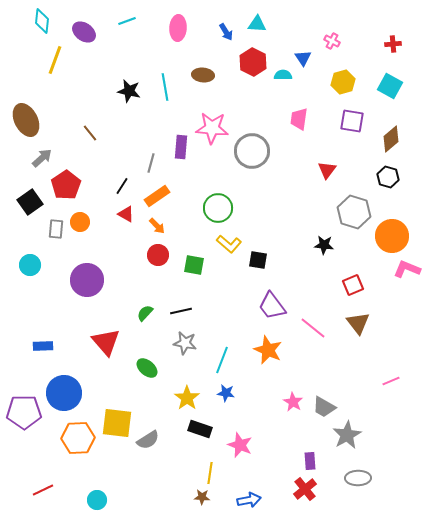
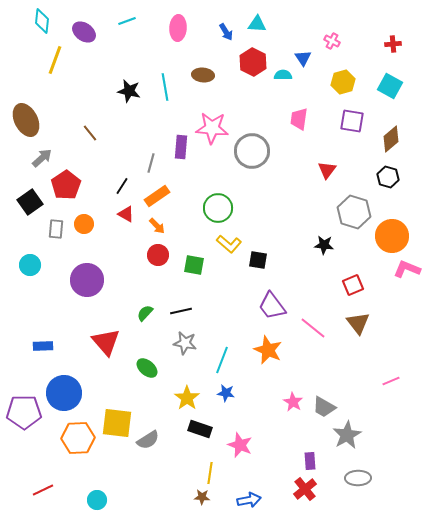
orange circle at (80, 222): moved 4 px right, 2 px down
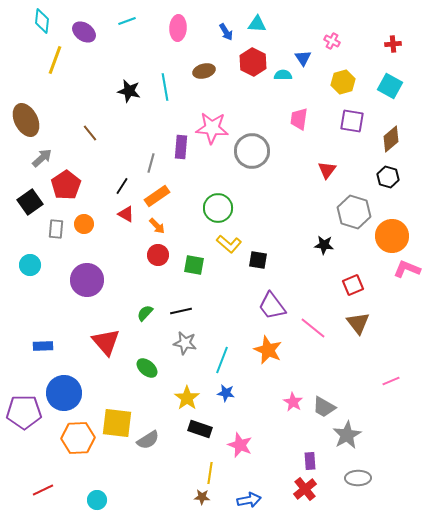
brown ellipse at (203, 75): moved 1 px right, 4 px up; rotated 20 degrees counterclockwise
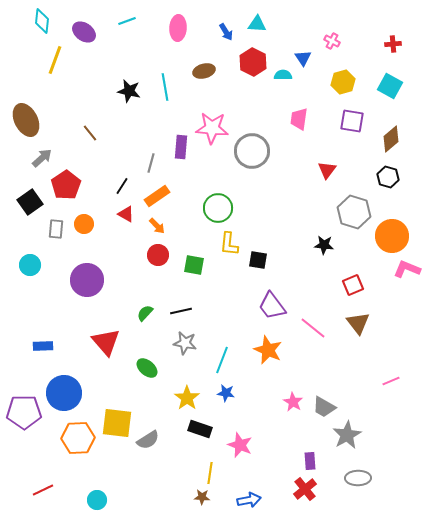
yellow L-shape at (229, 244): rotated 55 degrees clockwise
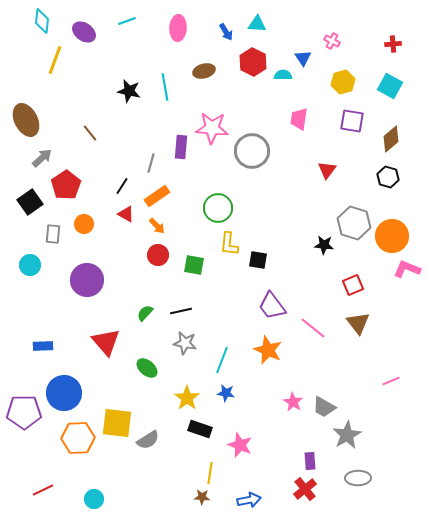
gray hexagon at (354, 212): moved 11 px down
gray rectangle at (56, 229): moved 3 px left, 5 px down
cyan circle at (97, 500): moved 3 px left, 1 px up
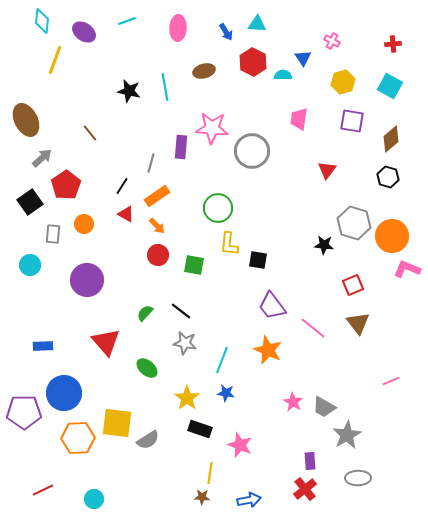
black line at (181, 311): rotated 50 degrees clockwise
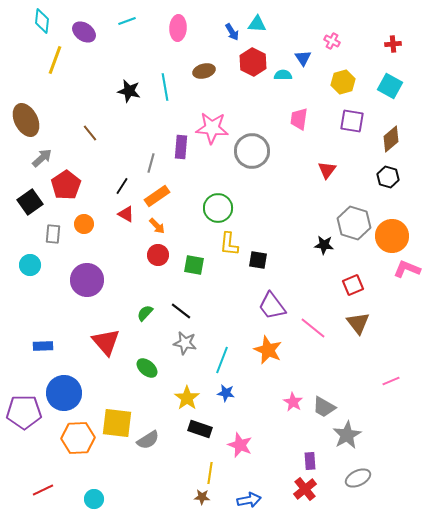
blue arrow at (226, 32): moved 6 px right
gray ellipse at (358, 478): rotated 25 degrees counterclockwise
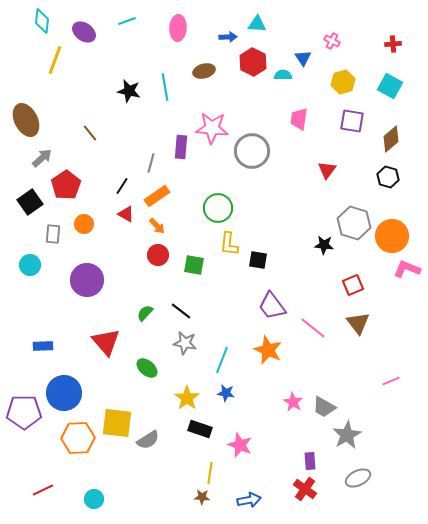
blue arrow at (232, 32): moved 4 px left, 5 px down; rotated 60 degrees counterclockwise
red cross at (305, 489): rotated 15 degrees counterclockwise
